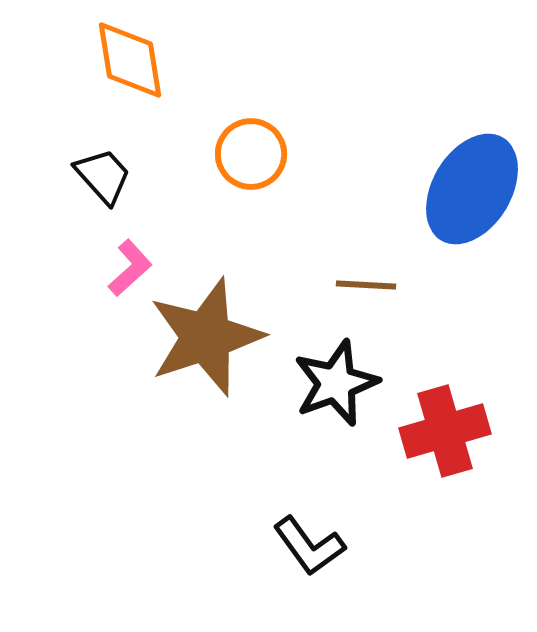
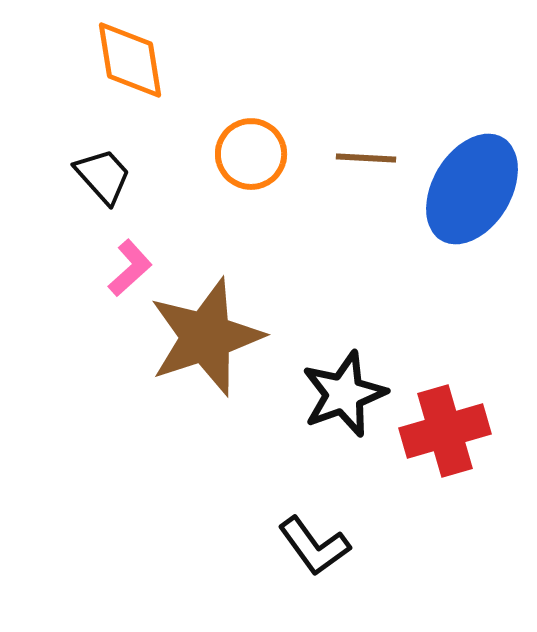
brown line: moved 127 px up
black star: moved 8 px right, 11 px down
black L-shape: moved 5 px right
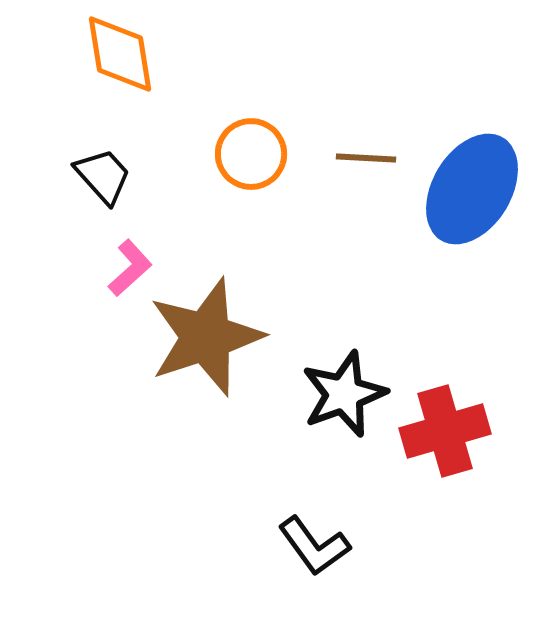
orange diamond: moved 10 px left, 6 px up
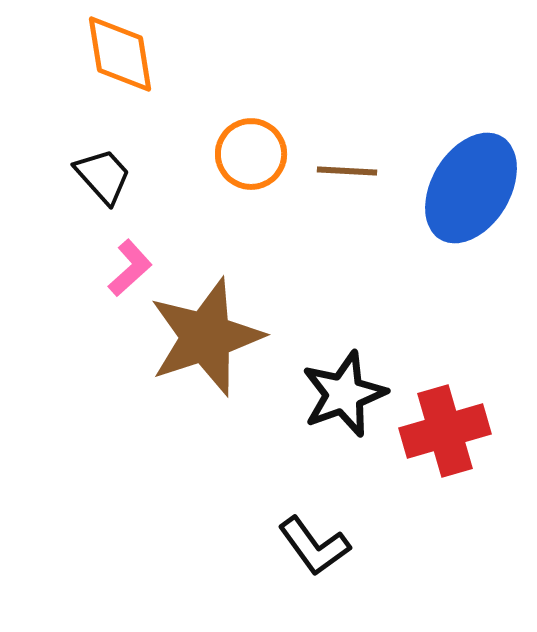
brown line: moved 19 px left, 13 px down
blue ellipse: moved 1 px left, 1 px up
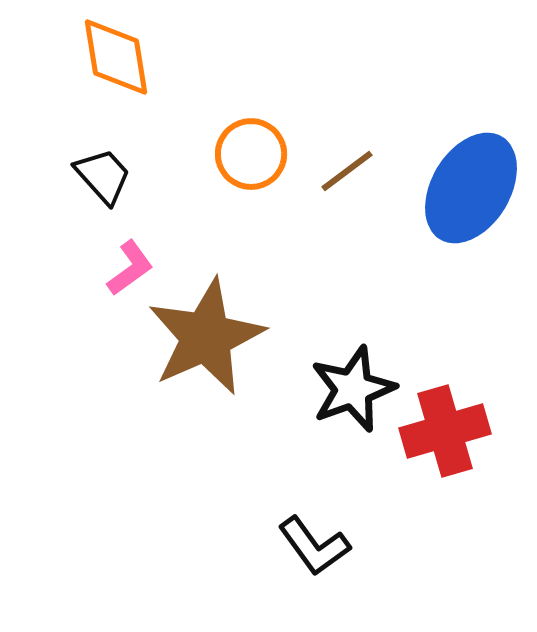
orange diamond: moved 4 px left, 3 px down
brown line: rotated 40 degrees counterclockwise
pink L-shape: rotated 6 degrees clockwise
brown star: rotated 6 degrees counterclockwise
black star: moved 9 px right, 5 px up
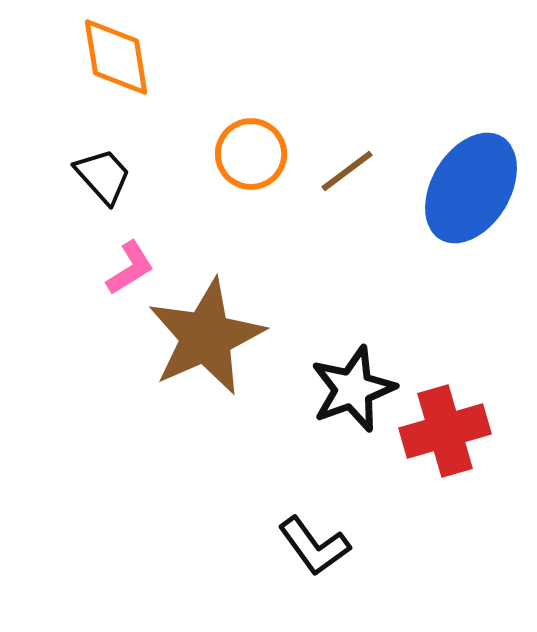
pink L-shape: rotated 4 degrees clockwise
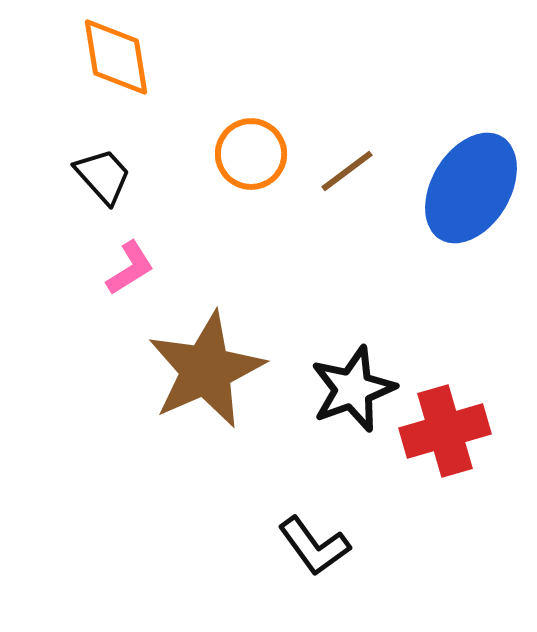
brown star: moved 33 px down
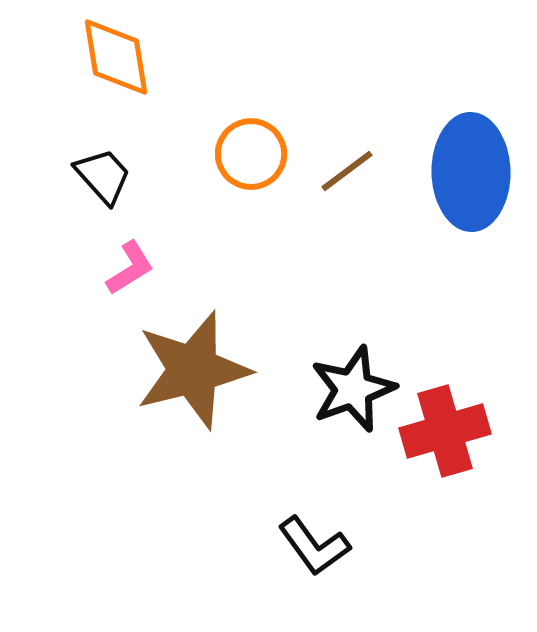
blue ellipse: moved 16 px up; rotated 32 degrees counterclockwise
brown star: moved 13 px left; rotated 10 degrees clockwise
